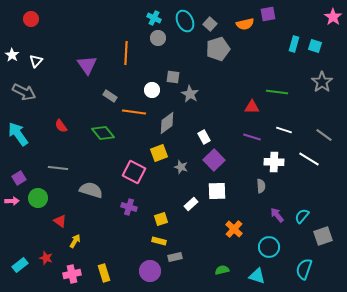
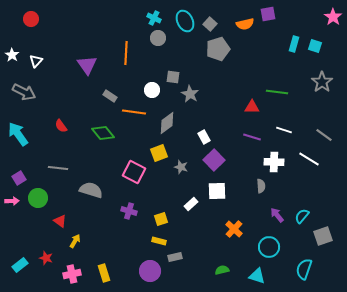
purple cross at (129, 207): moved 4 px down
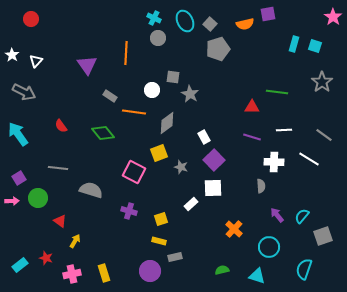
white line at (284, 130): rotated 21 degrees counterclockwise
white square at (217, 191): moved 4 px left, 3 px up
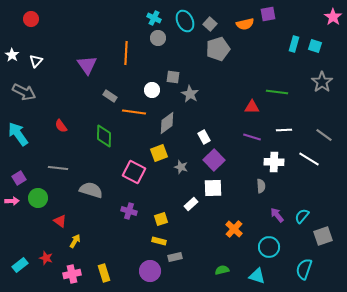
green diamond at (103, 133): moved 1 px right, 3 px down; rotated 40 degrees clockwise
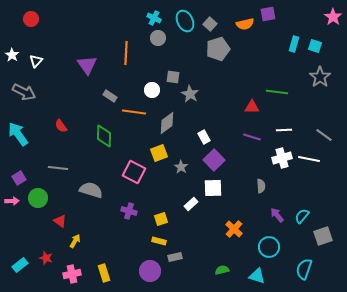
gray star at (322, 82): moved 2 px left, 5 px up
white line at (309, 159): rotated 20 degrees counterclockwise
white cross at (274, 162): moved 8 px right, 4 px up; rotated 18 degrees counterclockwise
gray star at (181, 167): rotated 16 degrees clockwise
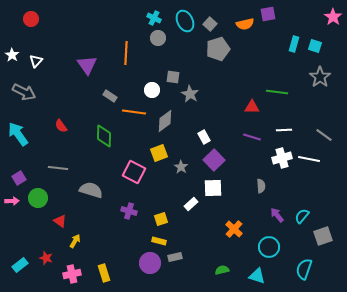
gray diamond at (167, 123): moved 2 px left, 2 px up
purple circle at (150, 271): moved 8 px up
